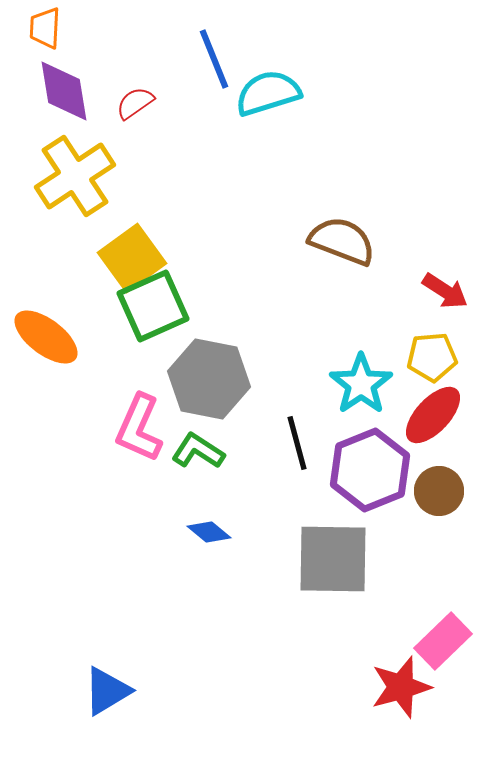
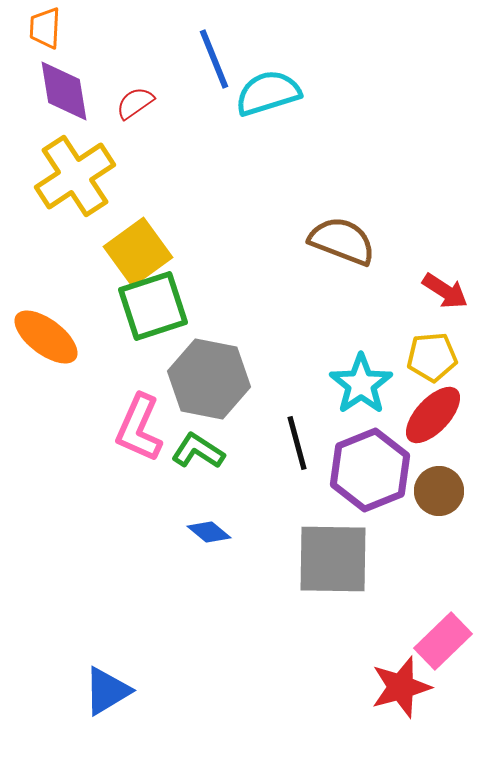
yellow square: moved 6 px right, 6 px up
green square: rotated 6 degrees clockwise
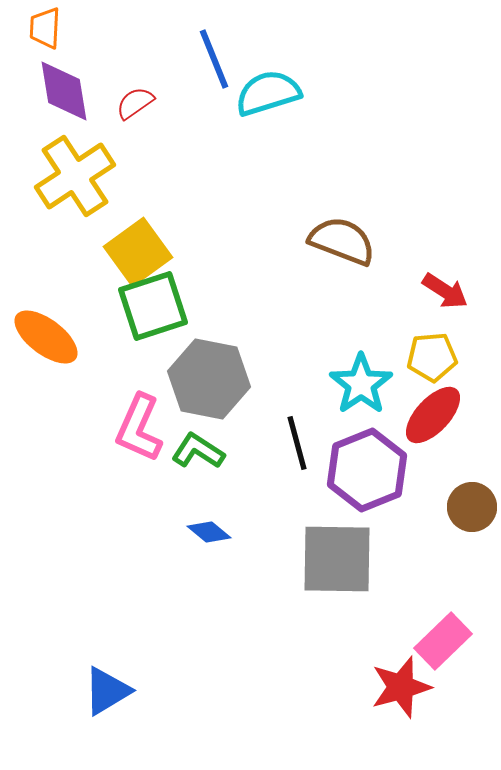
purple hexagon: moved 3 px left
brown circle: moved 33 px right, 16 px down
gray square: moved 4 px right
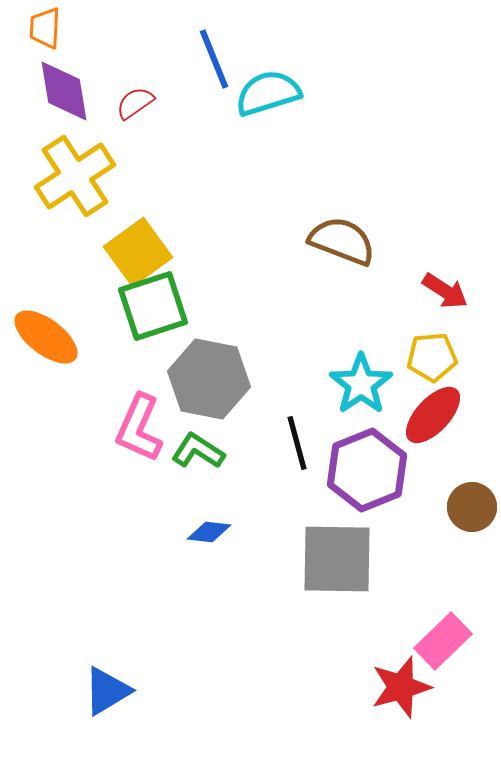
blue diamond: rotated 33 degrees counterclockwise
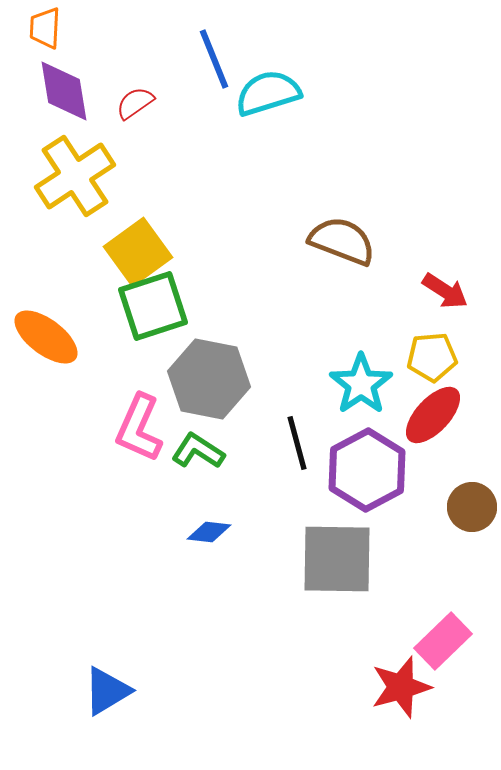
purple hexagon: rotated 6 degrees counterclockwise
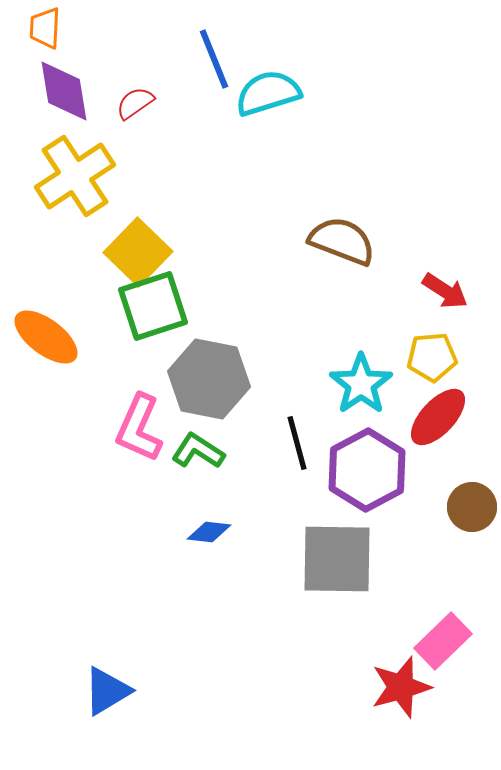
yellow square: rotated 10 degrees counterclockwise
red ellipse: moved 5 px right, 2 px down
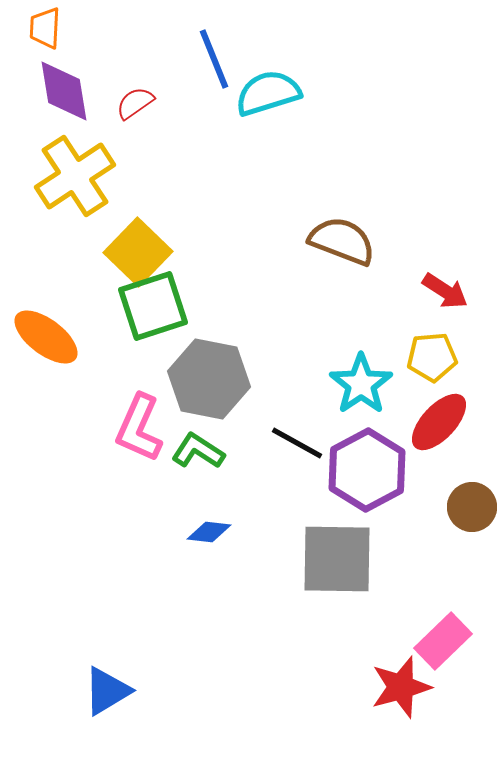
red ellipse: moved 1 px right, 5 px down
black line: rotated 46 degrees counterclockwise
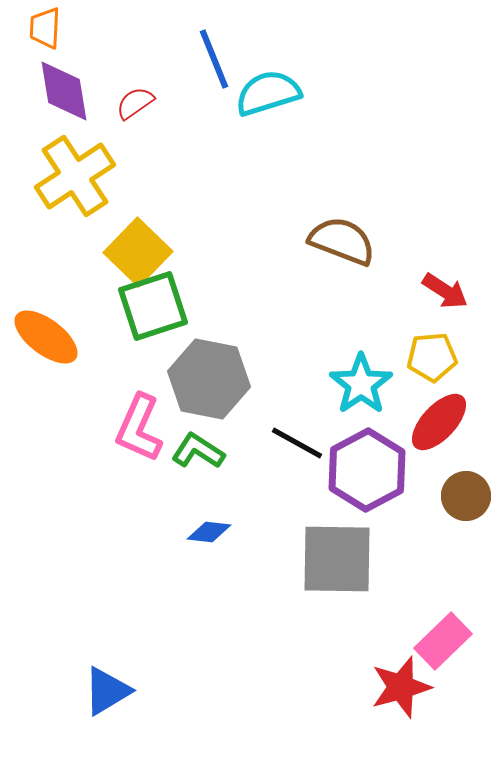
brown circle: moved 6 px left, 11 px up
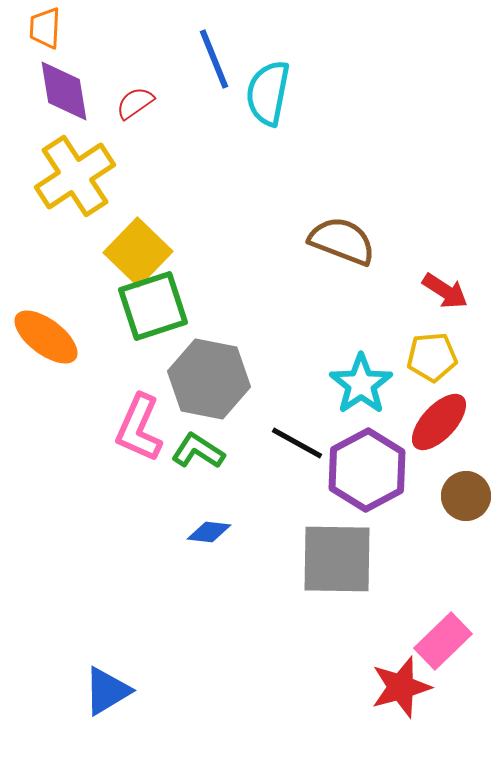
cyan semicircle: rotated 62 degrees counterclockwise
